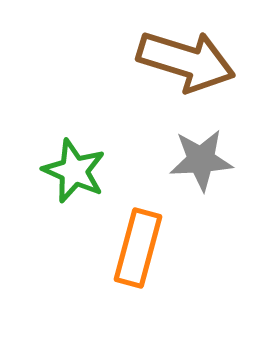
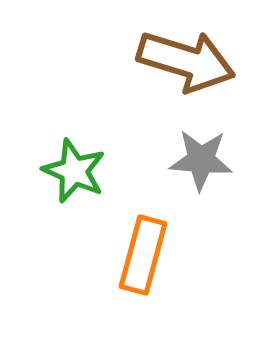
gray star: rotated 8 degrees clockwise
orange rectangle: moved 5 px right, 7 px down
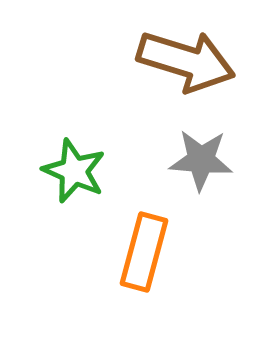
orange rectangle: moved 1 px right, 3 px up
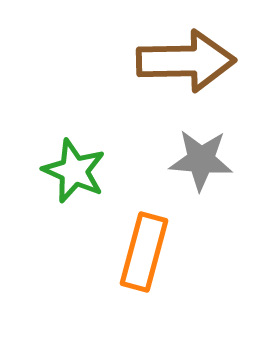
brown arrow: rotated 18 degrees counterclockwise
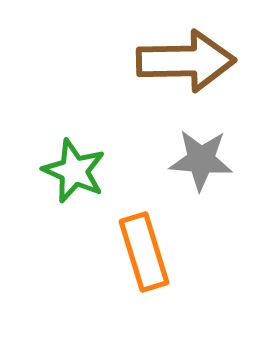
orange rectangle: rotated 32 degrees counterclockwise
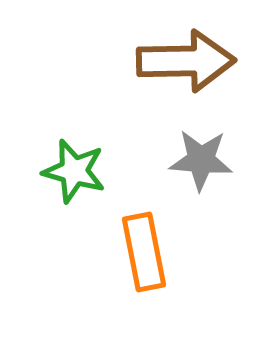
green star: rotated 8 degrees counterclockwise
orange rectangle: rotated 6 degrees clockwise
